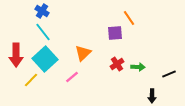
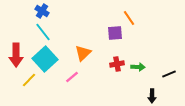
red cross: rotated 24 degrees clockwise
yellow line: moved 2 px left
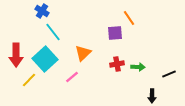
cyan line: moved 10 px right
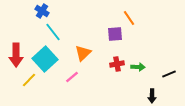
purple square: moved 1 px down
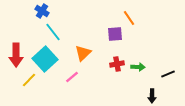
black line: moved 1 px left
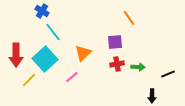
purple square: moved 8 px down
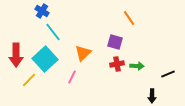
purple square: rotated 21 degrees clockwise
green arrow: moved 1 px left, 1 px up
pink line: rotated 24 degrees counterclockwise
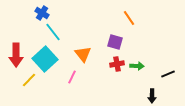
blue cross: moved 2 px down
orange triangle: moved 1 px down; rotated 24 degrees counterclockwise
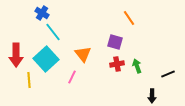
cyan square: moved 1 px right
green arrow: rotated 112 degrees counterclockwise
yellow line: rotated 49 degrees counterclockwise
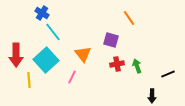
purple square: moved 4 px left, 2 px up
cyan square: moved 1 px down
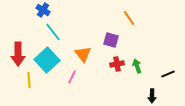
blue cross: moved 1 px right, 3 px up
red arrow: moved 2 px right, 1 px up
cyan square: moved 1 px right
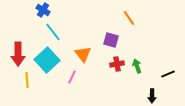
yellow line: moved 2 px left
